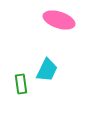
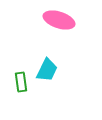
green rectangle: moved 2 px up
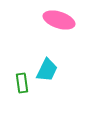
green rectangle: moved 1 px right, 1 px down
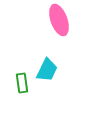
pink ellipse: rotated 52 degrees clockwise
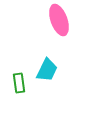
green rectangle: moved 3 px left
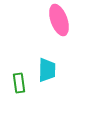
cyan trapezoid: rotated 25 degrees counterclockwise
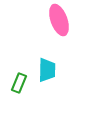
green rectangle: rotated 30 degrees clockwise
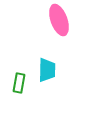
green rectangle: rotated 12 degrees counterclockwise
